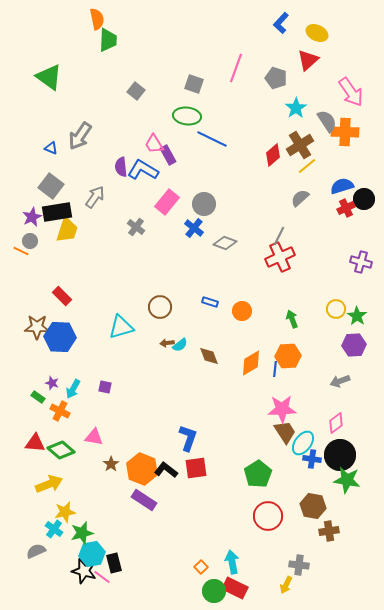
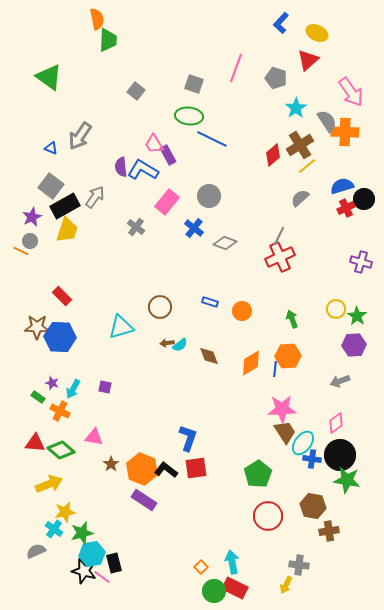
green ellipse at (187, 116): moved 2 px right
gray circle at (204, 204): moved 5 px right, 8 px up
black rectangle at (57, 212): moved 8 px right, 6 px up; rotated 20 degrees counterclockwise
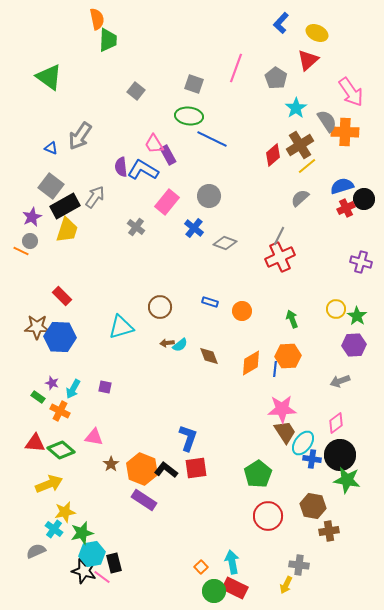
gray pentagon at (276, 78): rotated 15 degrees clockwise
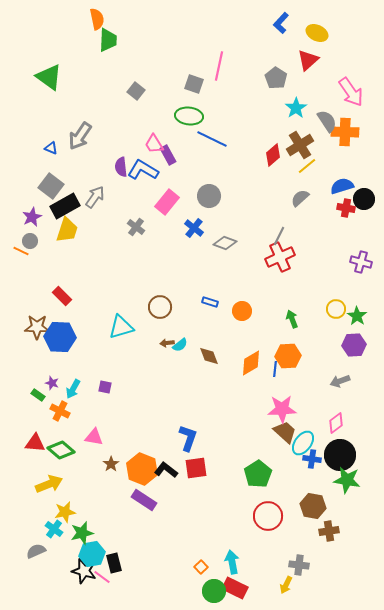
pink line at (236, 68): moved 17 px left, 2 px up; rotated 8 degrees counterclockwise
red cross at (346, 208): rotated 36 degrees clockwise
green rectangle at (38, 397): moved 2 px up
brown trapezoid at (285, 432): rotated 15 degrees counterclockwise
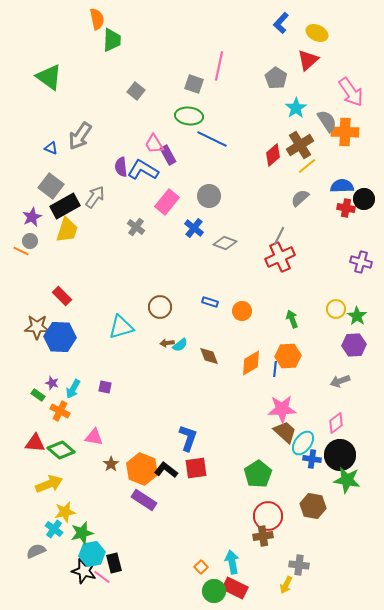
green trapezoid at (108, 40): moved 4 px right
blue semicircle at (342, 186): rotated 15 degrees clockwise
brown cross at (329, 531): moved 66 px left, 5 px down
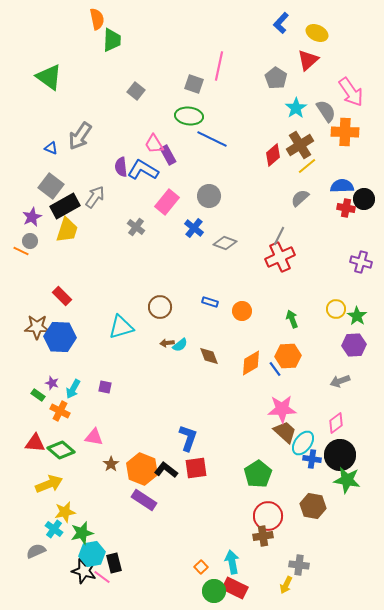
gray semicircle at (327, 121): moved 1 px left, 10 px up
blue line at (275, 369): rotated 42 degrees counterclockwise
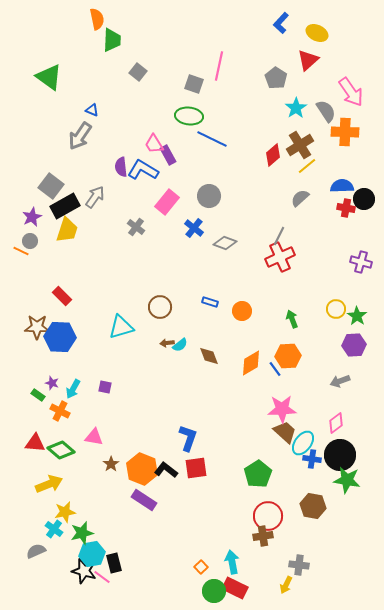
gray square at (136, 91): moved 2 px right, 19 px up
blue triangle at (51, 148): moved 41 px right, 38 px up
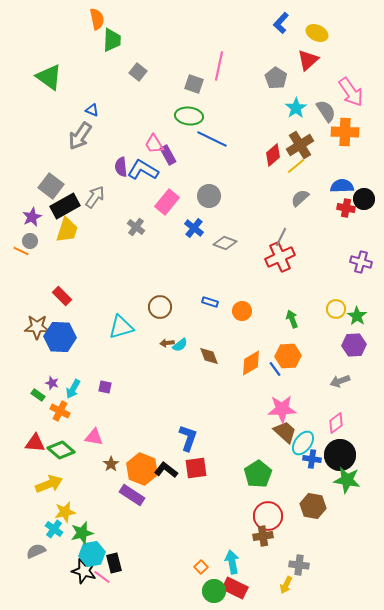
yellow line at (307, 166): moved 11 px left
gray line at (279, 236): moved 2 px right, 1 px down
purple rectangle at (144, 500): moved 12 px left, 5 px up
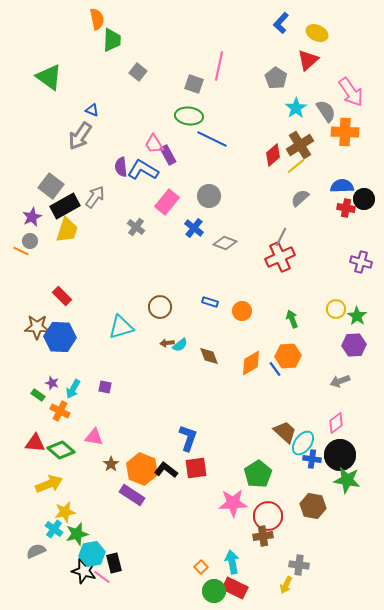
pink star at (282, 409): moved 49 px left, 94 px down
green star at (82, 533): moved 5 px left, 1 px down
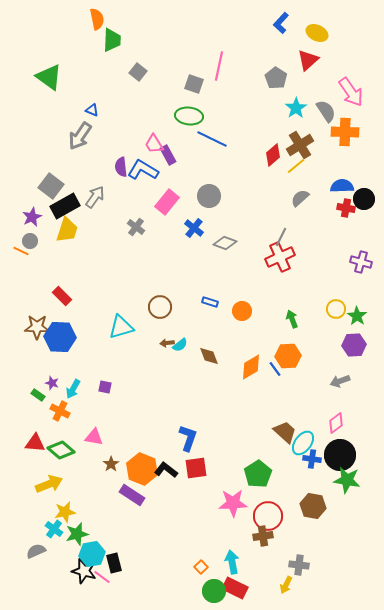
orange diamond at (251, 363): moved 4 px down
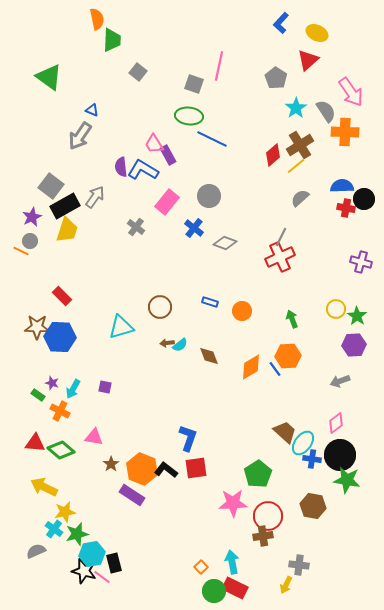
yellow arrow at (49, 484): moved 5 px left, 3 px down; rotated 132 degrees counterclockwise
